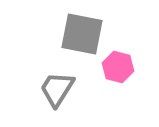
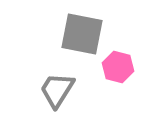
gray trapezoid: moved 1 px down
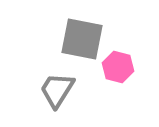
gray square: moved 5 px down
